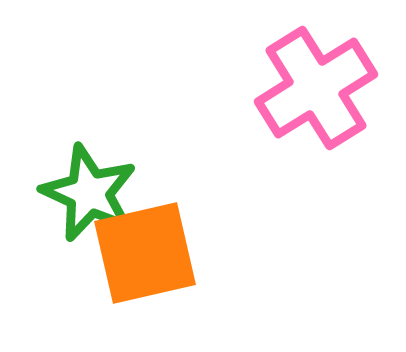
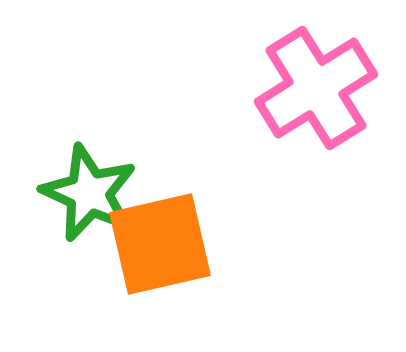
orange square: moved 15 px right, 9 px up
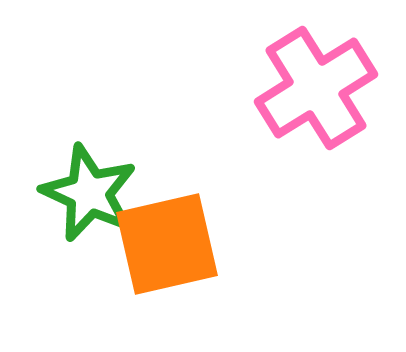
orange square: moved 7 px right
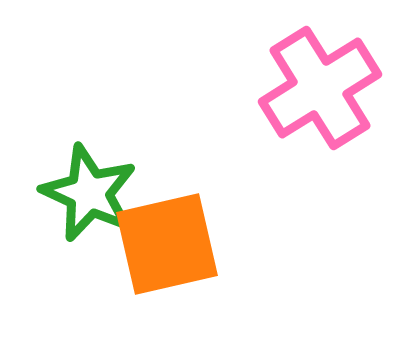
pink cross: moved 4 px right
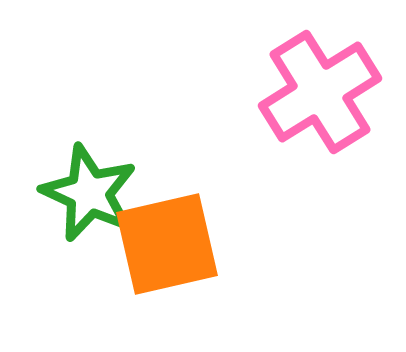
pink cross: moved 4 px down
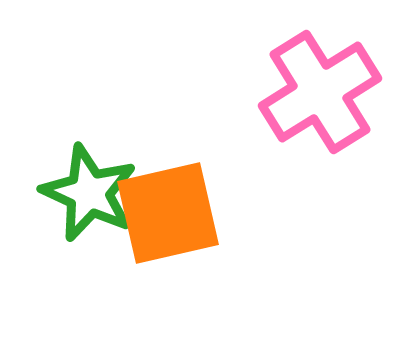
orange square: moved 1 px right, 31 px up
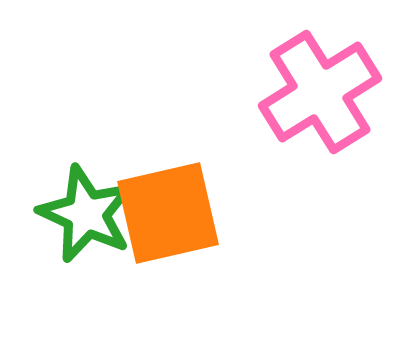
green star: moved 3 px left, 21 px down
